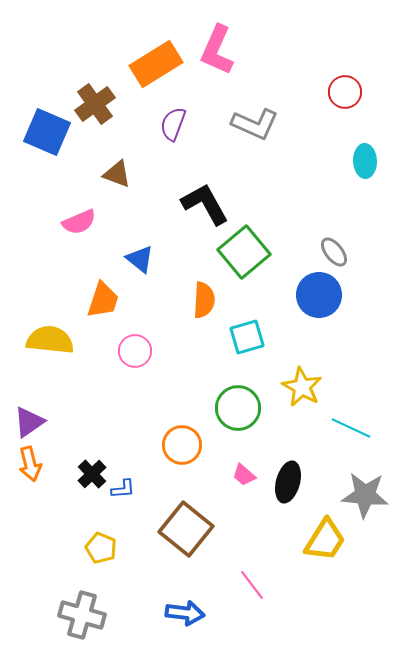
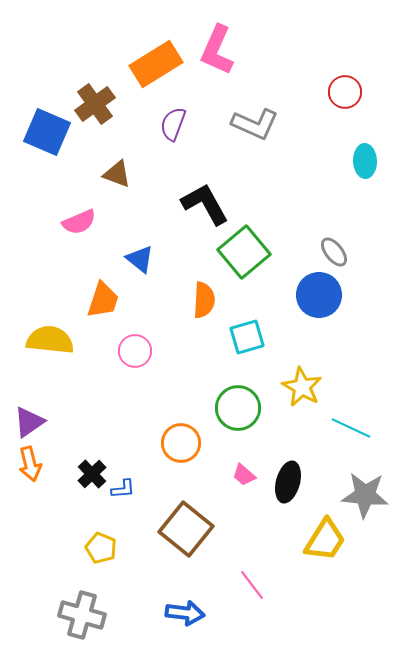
orange circle: moved 1 px left, 2 px up
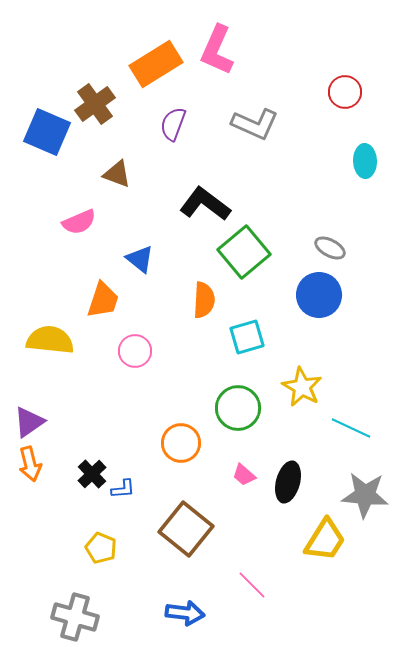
black L-shape: rotated 24 degrees counterclockwise
gray ellipse: moved 4 px left, 4 px up; rotated 24 degrees counterclockwise
pink line: rotated 8 degrees counterclockwise
gray cross: moved 7 px left, 2 px down
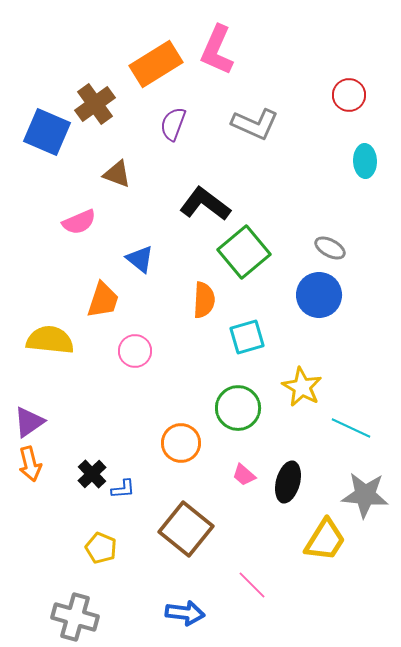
red circle: moved 4 px right, 3 px down
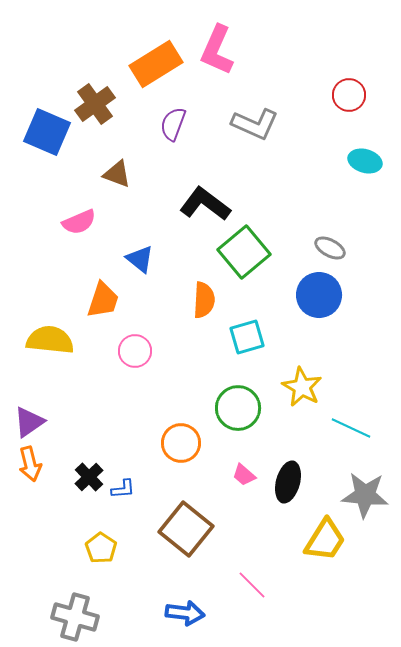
cyan ellipse: rotated 72 degrees counterclockwise
black cross: moved 3 px left, 3 px down
yellow pentagon: rotated 12 degrees clockwise
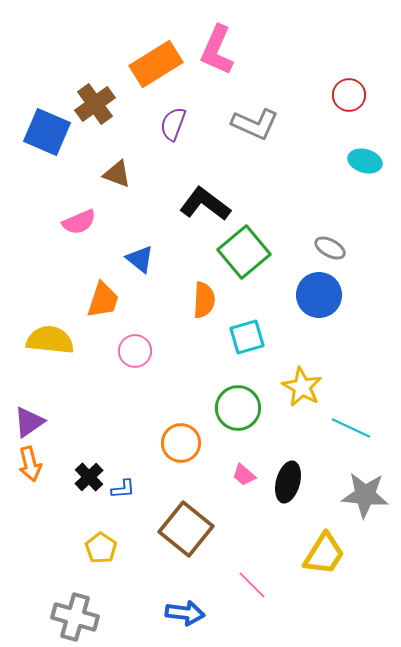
yellow trapezoid: moved 1 px left, 14 px down
